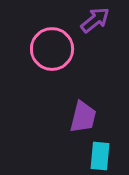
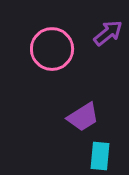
purple arrow: moved 13 px right, 13 px down
purple trapezoid: rotated 44 degrees clockwise
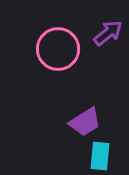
pink circle: moved 6 px right
purple trapezoid: moved 2 px right, 5 px down
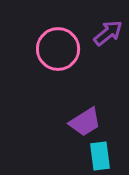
cyan rectangle: rotated 12 degrees counterclockwise
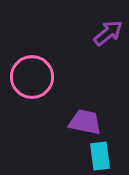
pink circle: moved 26 px left, 28 px down
purple trapezoid: rotated 136 degrees counterclockwise
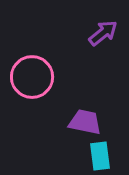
purple arrow: moved 5 px left
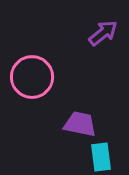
purple trapezoid: moved 5 px left, 2 px down
cyan rectangle: moved 1 px right, 1 px down
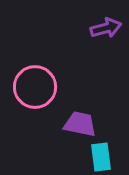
purple arrow: moved 3 px right, 5 px up; rotated 24 degrees clockwise
pink circle: moved 3 px right, 10 px down
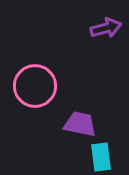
pink circle: moved 1 px up
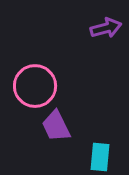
purple trapezoid: moved 24 px left, 2 px down; rotated 128 degrees counterclockwise
cyan rectangle: moved 1 px left; rotated 12 degrees clockwise
